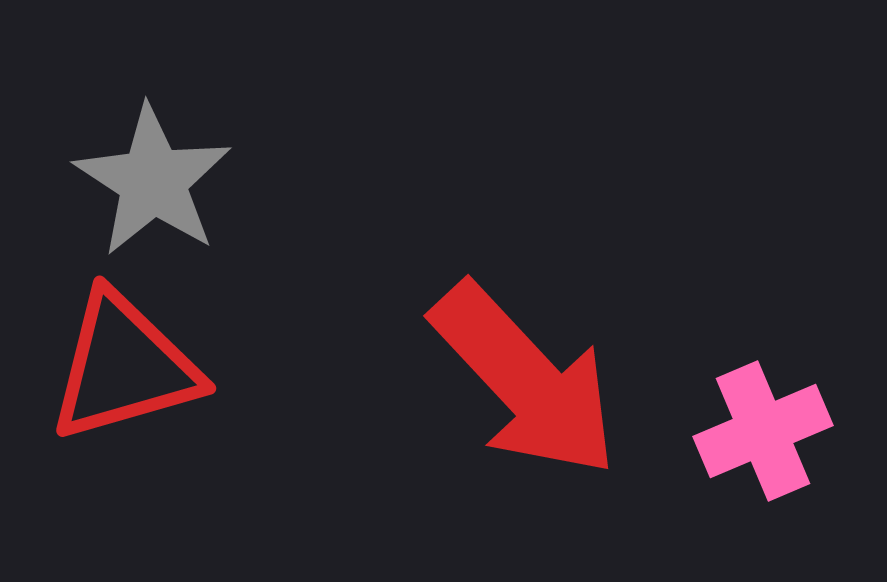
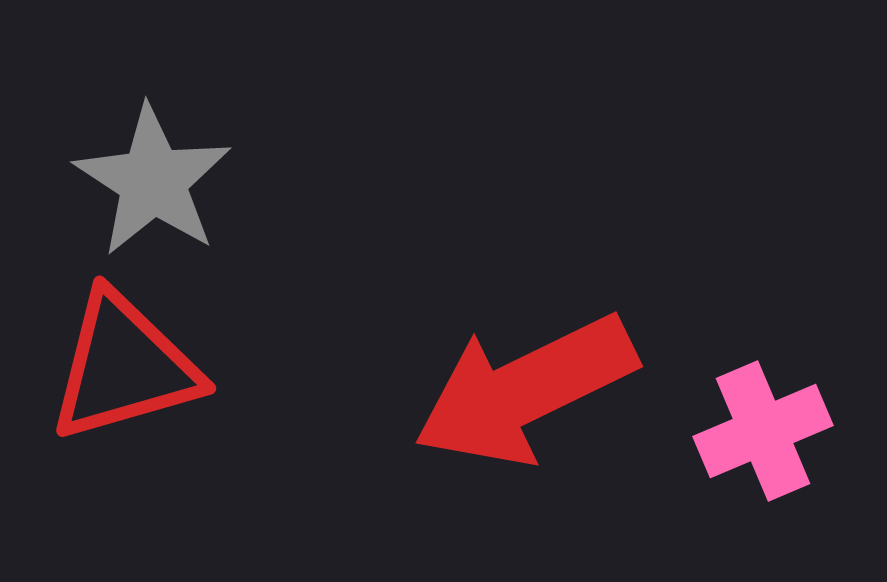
red arrow: moved 10 px down; rotated 107 degrees clockwise
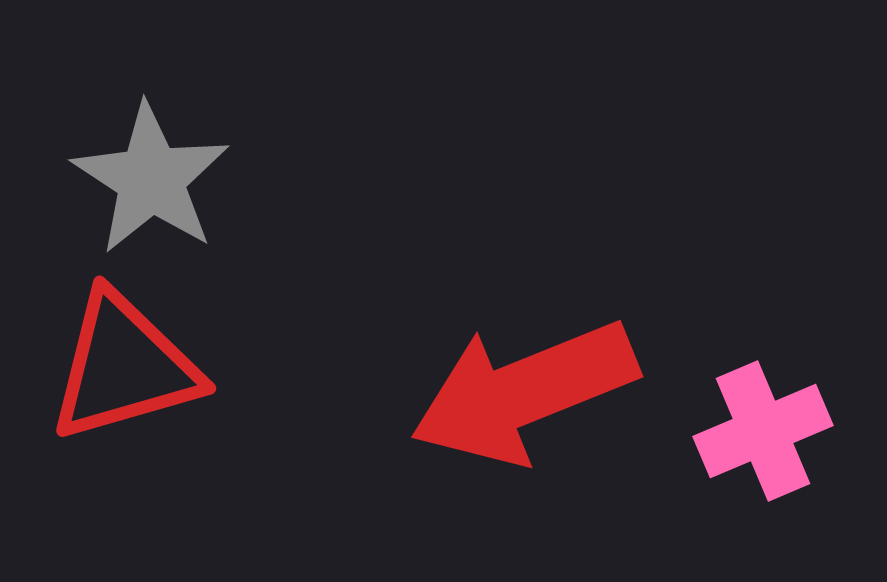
gray star: moved 2 px left, 2 px up
red arrow: moved 1 px left, 2 px down; rotated 4 degrees clockwise
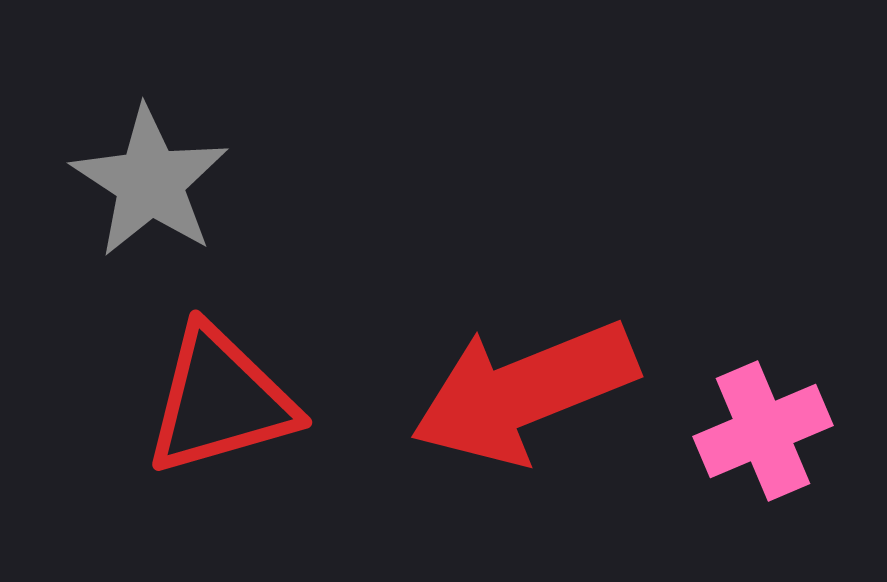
gray star: moved 1 px left, 3 px down
red triangle: moved 96 px right, 34 px down
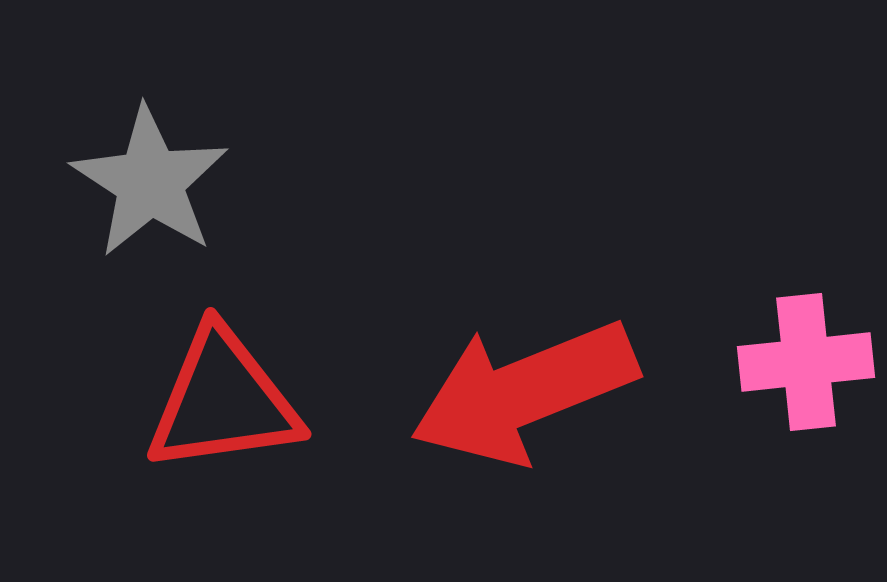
red triangle: moved 3 px right; rotated 8 degrees clockwise
pink cross: moved 43 px right, 69 px up; rotated 17 degrees clockwise
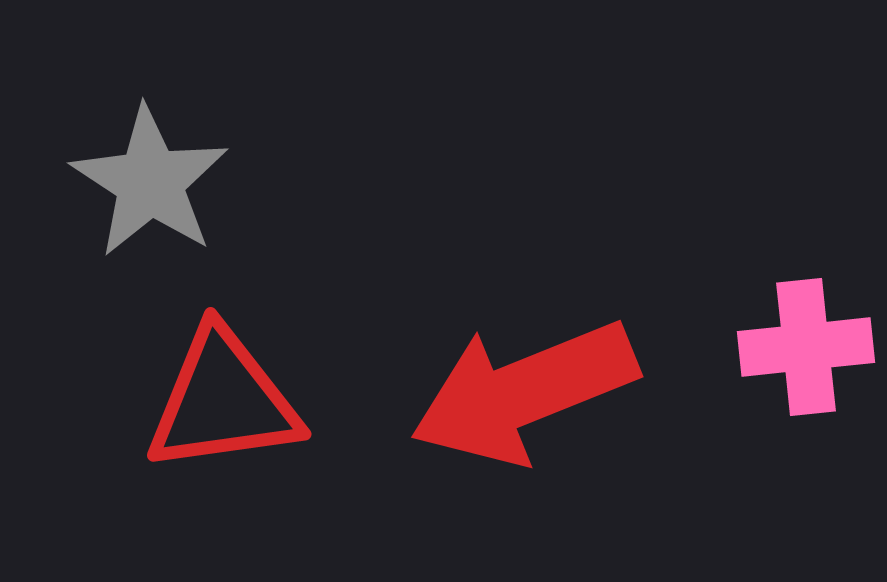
pink cross: moved 15 px up
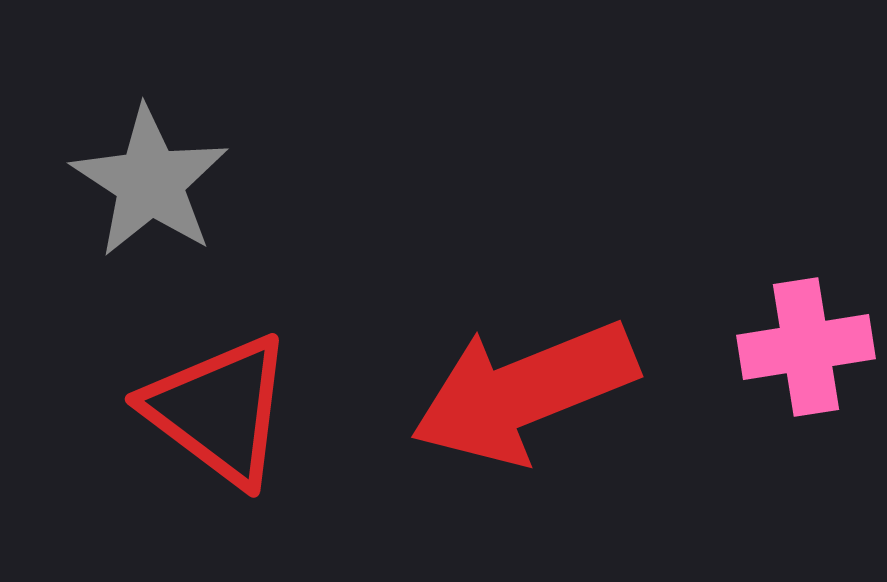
pink cross: rotated 3 degrees counterclockwise
red triangle: moved 4 px left, 9 px down; rotated 45 degrees clockwise
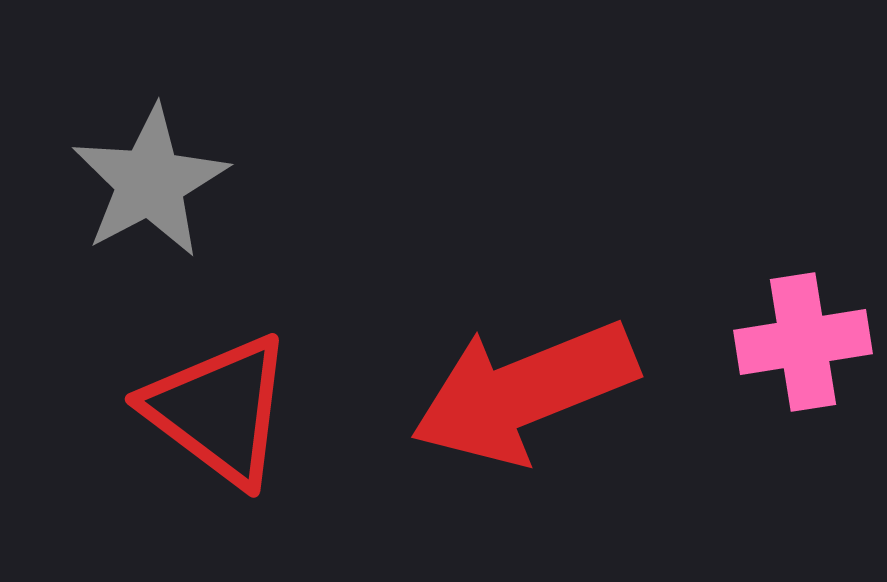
gray star: rotated 11 degrees clockwise
pink cross: moved 3 px left, 5 px up
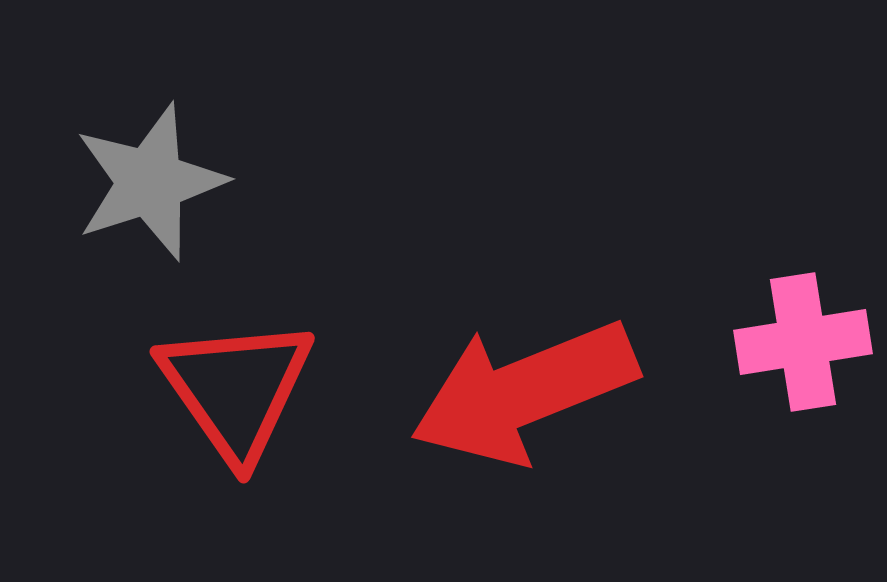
gray star: rotated 10 degrees clockwise
red triangle: moved 17 px right, 21 px up; rotated 18 degrees clockwise
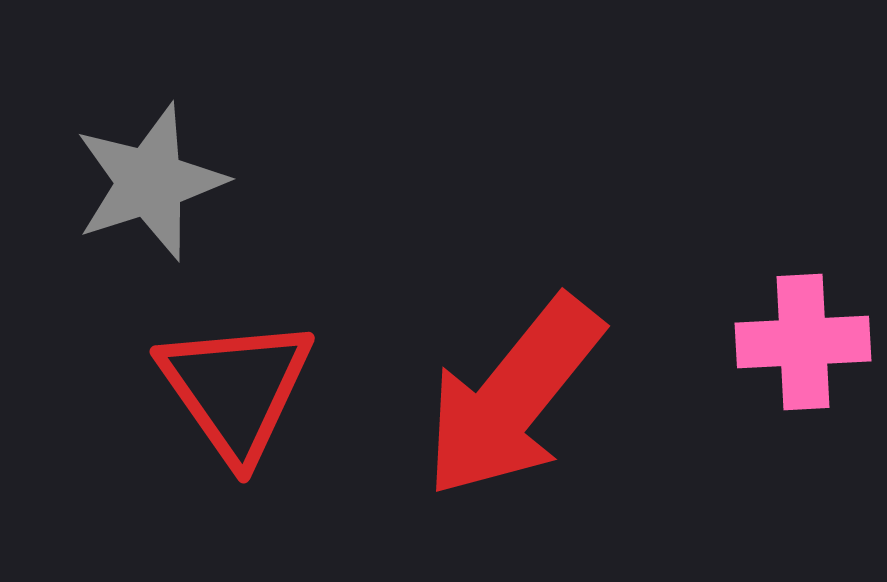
pink cross: rotated 6 degrees clockwise
red arrow: moved 11 px left, 5 px down; rotated 29 degrees counterclockwise
